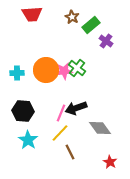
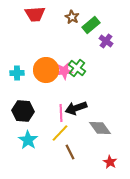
red trapezoid: moved 3 px right
pink line: rotated 24 degrees counterclockwise
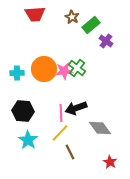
orange circle: moved 2 px left, 1 px up
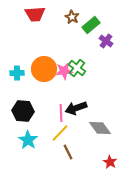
brown line: moved 2 px left
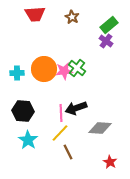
green rectangle: moved 18 px right
gray diamond: rotated 50 degrees counterclockwise
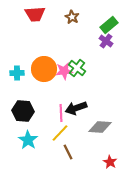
gray diamond: moved 1 px up
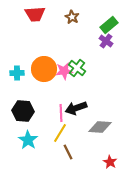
yellow line: rotated 12 degrees counterclockwise
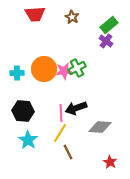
green cross: rotated 24 degrees clockwise
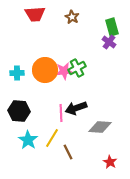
green rectangle: moved 3 px right, 2 px down; rotated 66 degrees counterclockwise
purple cross: moved 3 px right, 1 px down
orange circle: moved 1 px right, 1 px down
black hexagon: moved 4 px left
yellow line: moved 8 px left, 5 px down
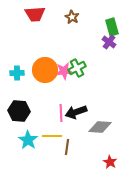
black arrow: moved 4 px down
yellow line: moved 2 px up; rotated 60 degrees clockwise
brown line: moved 1 px left, 5 px up; rotated 35 degrees clockwise
